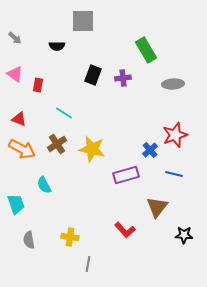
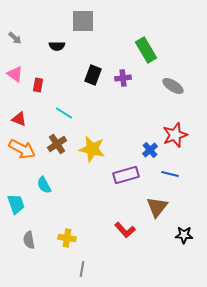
gray ellipse: moved 2 px down; rotated 35 degrees clockwise
blue line: moved 4 px left
yellow cross: moved 3 px left, 1 px down
gray line: moved 6 px left, 5 px down
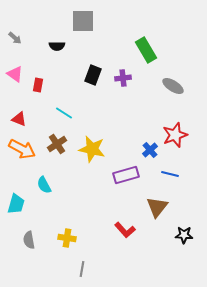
cyan trapezoid: rotated 35 degrees clockwise
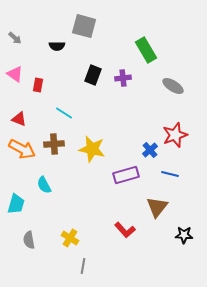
gray square: moved 1 px right, 5 px down; rotated 15 degrees clockwise
brown cross: moved 3 px left; rotated 30 degrees clockwise
yellow cross: moved 3 px right; rotated 24 degrees clockwise
gray line: moved 1 px right, 3 px up
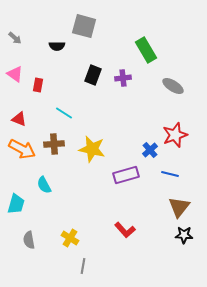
brown triangle: moved 22 px right
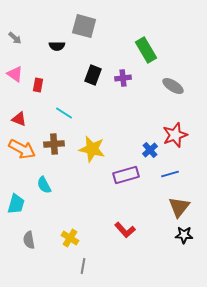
blue line: rotated 30 degrees counterclockwise
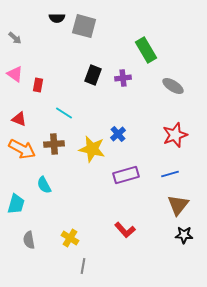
black semicircle: moved 28 px up
blue cross: moved 32 px left, 16 px up
brown triangle: moved 1 px left, 2 px up
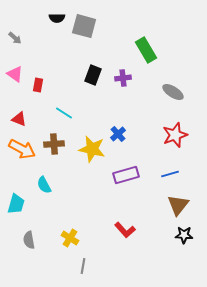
gray ellipse: moved 6 px down
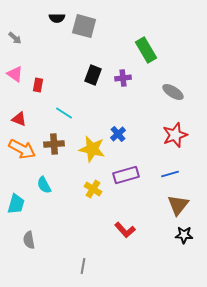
yellow cross: moved 23 px right, 49 px up
